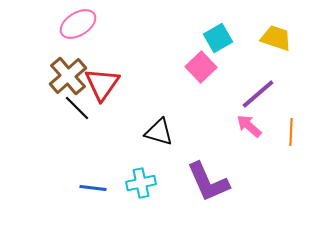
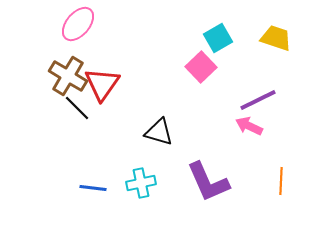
pink ellipse: rotated 18 degrees counterclockwise
brown cross: rotated 18 degrees counterclockwise
purple line: moved 6 px down; rotated 15 degrees clockwise
pink arrow: rotated 16 degrees counterclockwise
orange line: moved 10 px left, 49 px down
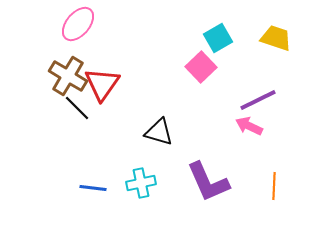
orange line: moved 7 px left, 5 px down
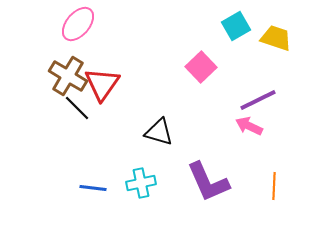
cyan square: moved 18 px right, 12 px up
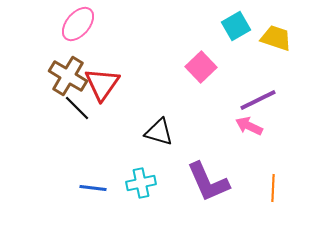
orange line: moved 1 px left, 2 px down
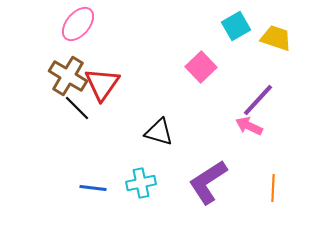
purple line: rotated 21 degrees counterclockwise
purple L-shape: rotated 81 degrees clockwise
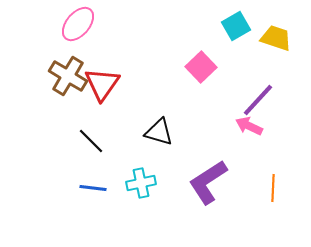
black line: moved 14 px right, 33 px down
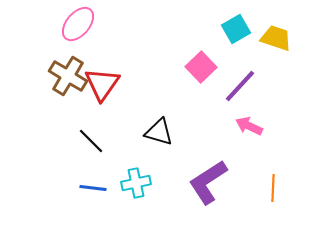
cyan square: moved 3 px down
purple line: moved 18 px left, 14 px up
cyan cross: moved 5 px left
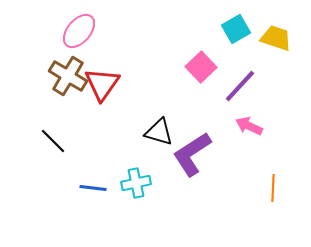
pink ellipse: moved 1 px right, 7 px down
black line: moved 38 px left
purple L-shape: moved 16 px left, 28 px up
